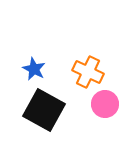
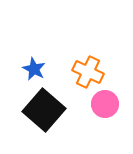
black square: rotated 12 degrees clockwise
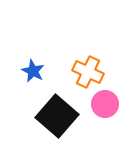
blue star: moved 1 px left, 2 px down
black square: moved 13 px right, 6 px down
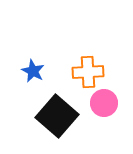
orange cross: rotated 28 degrees counterclockwise
pink circle: moved 1 px left, 1 px up
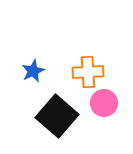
blue star: rotated 20 degrees clockwise
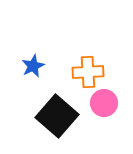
blue star: moved 5 px up
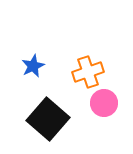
orange cross: rotated 16 degrees counterclockwise
black square: moved 9 px left, 3 px down
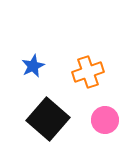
pink circle: moved 1 px right, 17 px down
